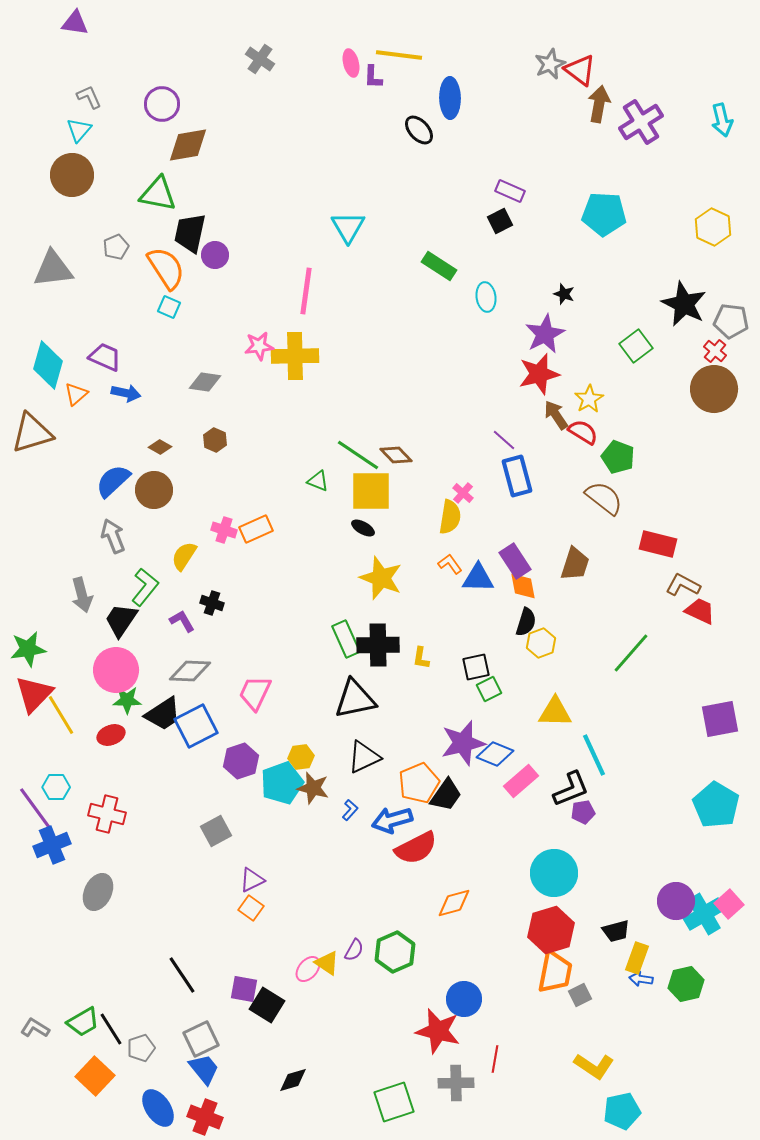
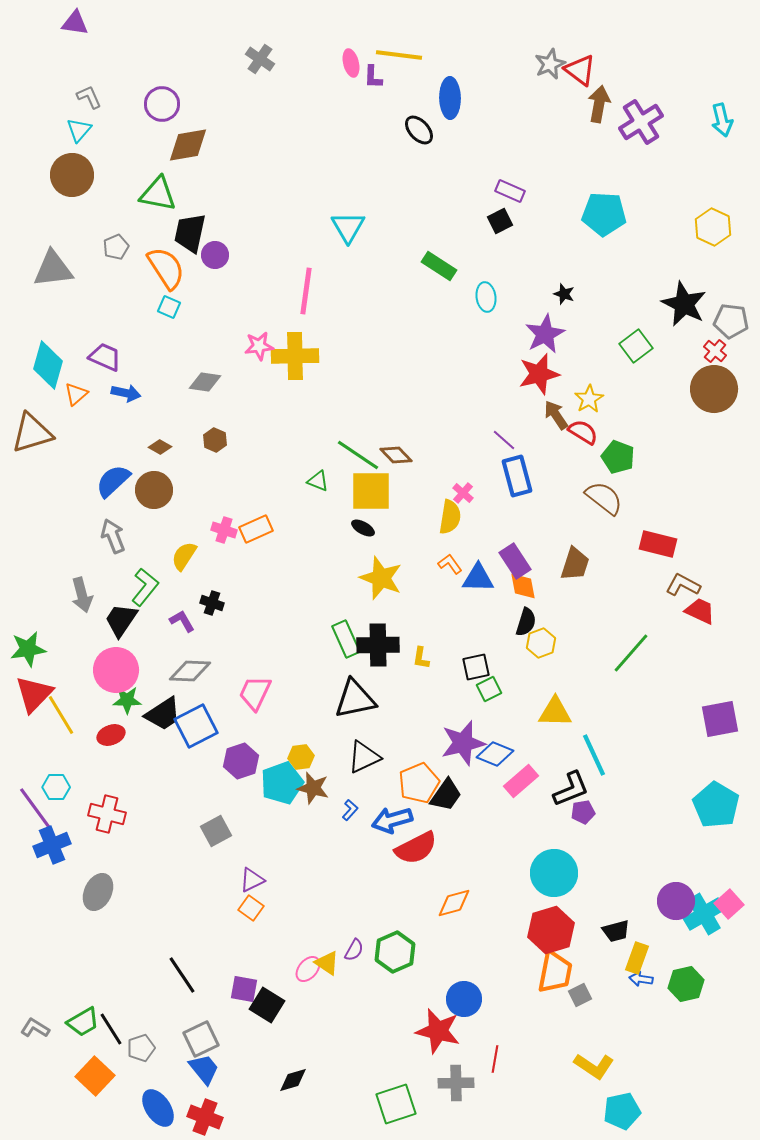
green square at (394, 1102): moved 2 px right, 2 px down
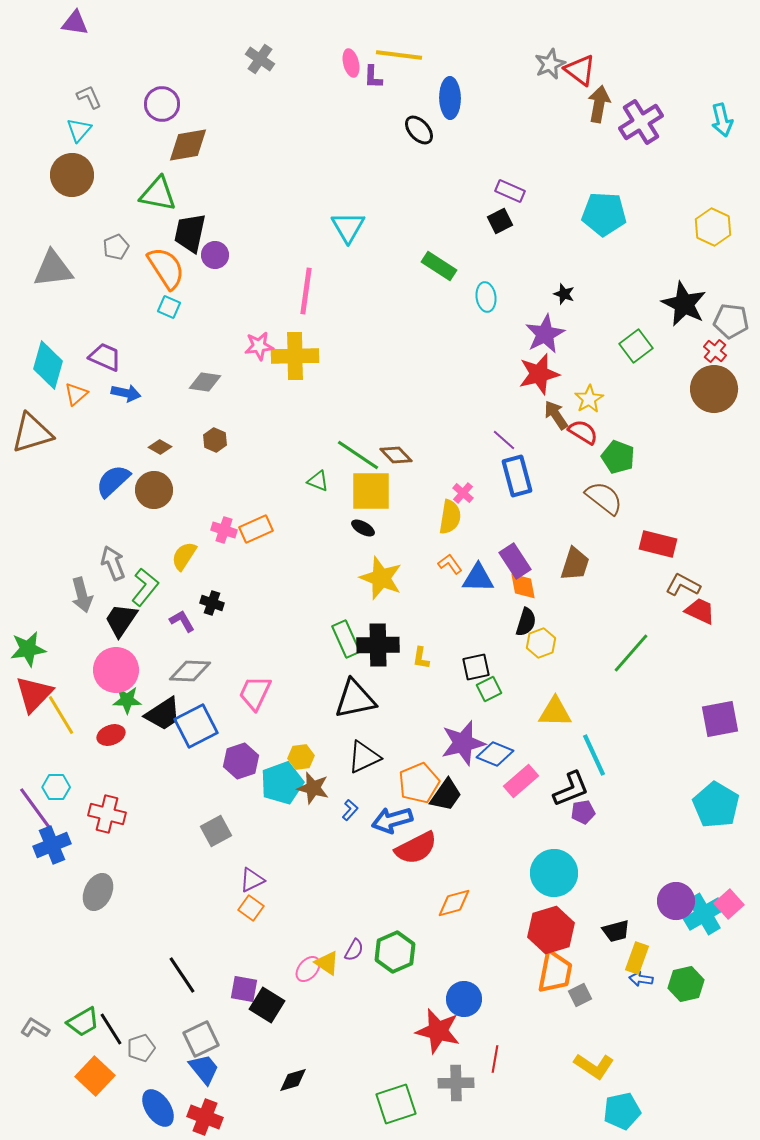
gray arrow at (113, 536): moved 27 px down
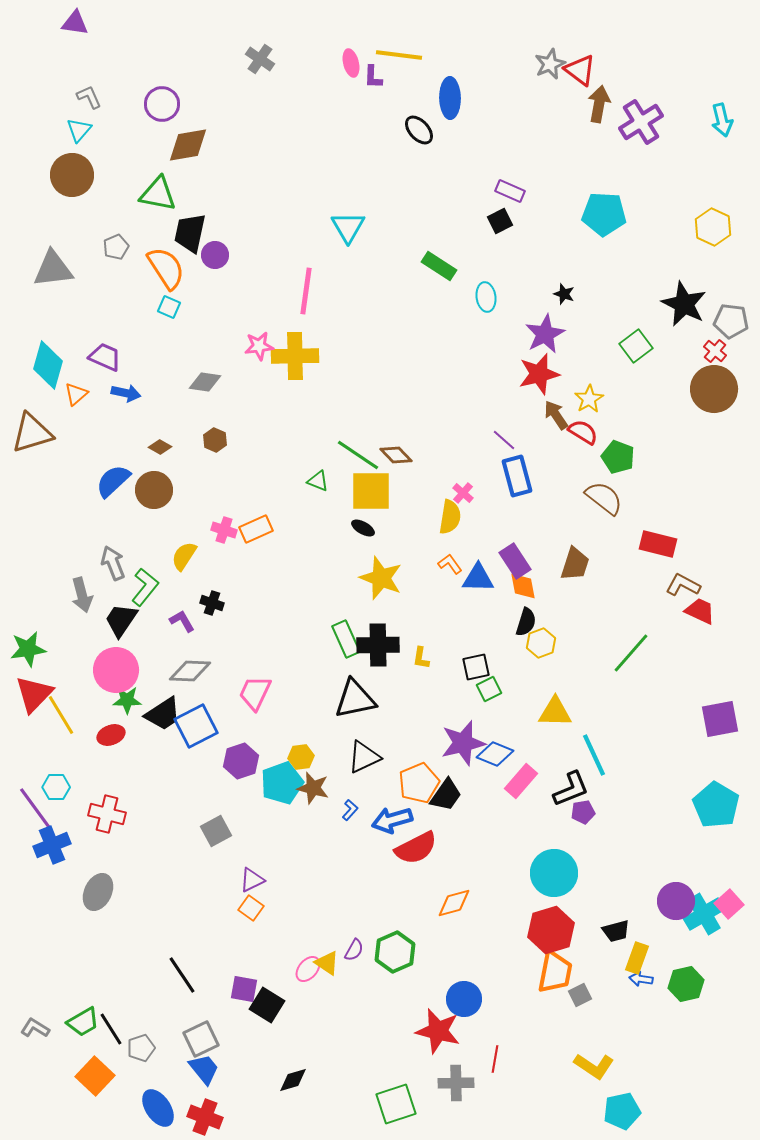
pink rectangle at (521, 781): rotated 8 degrees counterclockwise
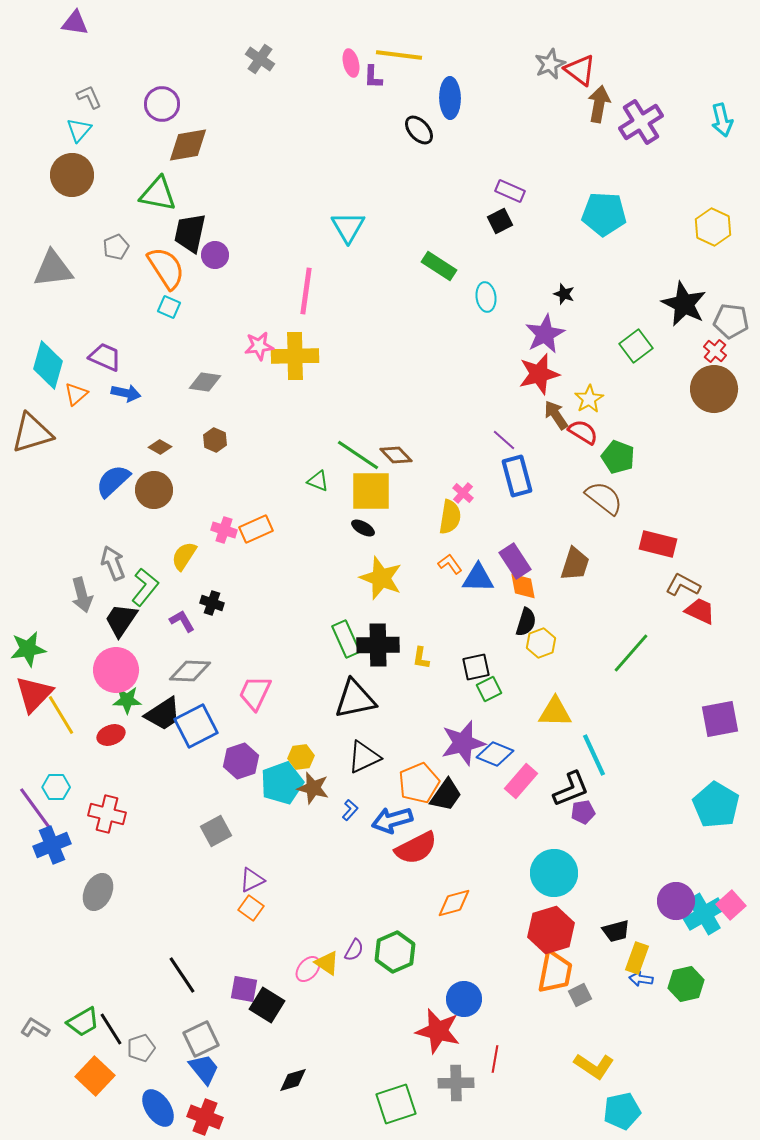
pink square at (729, 904): moved 2 px right, 1 px down
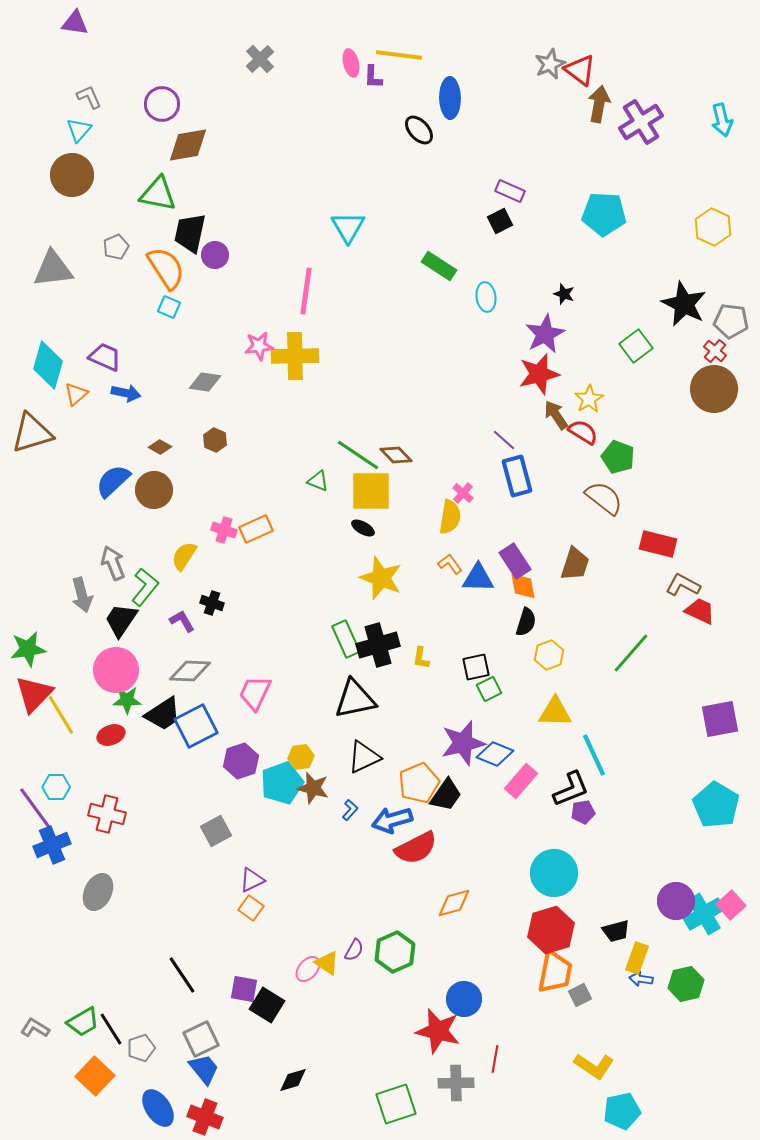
gray cross at (260, 59): rotated 12 degrees clockwise
yellow hexagon at (541, 643): moved 8 px right, 12 px down
black cross at (378, 645): rotated 15 degrees counterclockwise
